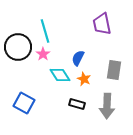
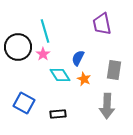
black rectangle: moved 19 px left, 10 px down; rotated 21 degrees counterclockwise
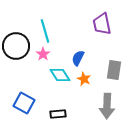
black circle: moved 2 px left, 1 px up
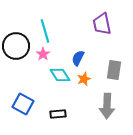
orange star: rotated 24 degrees clockwise
blue square: moved 1 px left, 1 px down
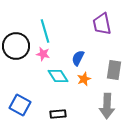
pink star: rotated 24 degrees counterclockwise
cyan diamond: moved 2 px left, 1 px down
blue square: moved 3 px left, 1 px down
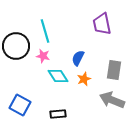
pink star: moved 2 px down
gray arrow: moved 5 px right, 6 px up; rotated 110 degrees clockwise
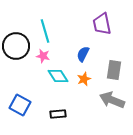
blue semicircle: moved 5 px right, 4 px up
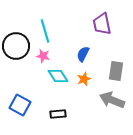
gray rectangle: moved 2 px right, 1 px down
